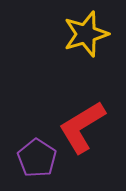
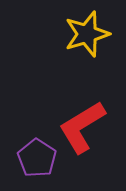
yellow star: moved 1 px right
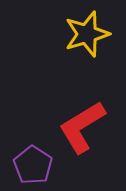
purple pentagon: moved 4 px left, 7 px down
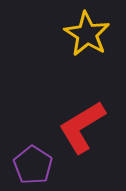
yellow star: rotated 24 degrees counterclockwise
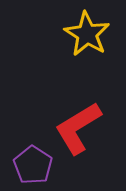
red L-shape: moved 4 px left, 1 px down
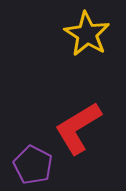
purple pentagon: rotated 6 degrees counterclockwise
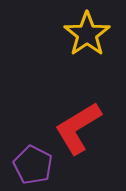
yellow star: rotated 6 degrees clockwise
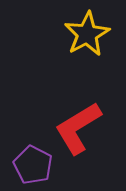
yellow star: rotated 6 degrees clockwise
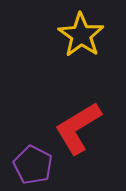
yellow star: moved 6 px left, 1 px down; rotated 9 degrees counterclockwise
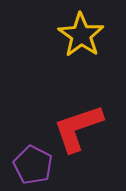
red L-shape: rotated 12 degrees clockwise
